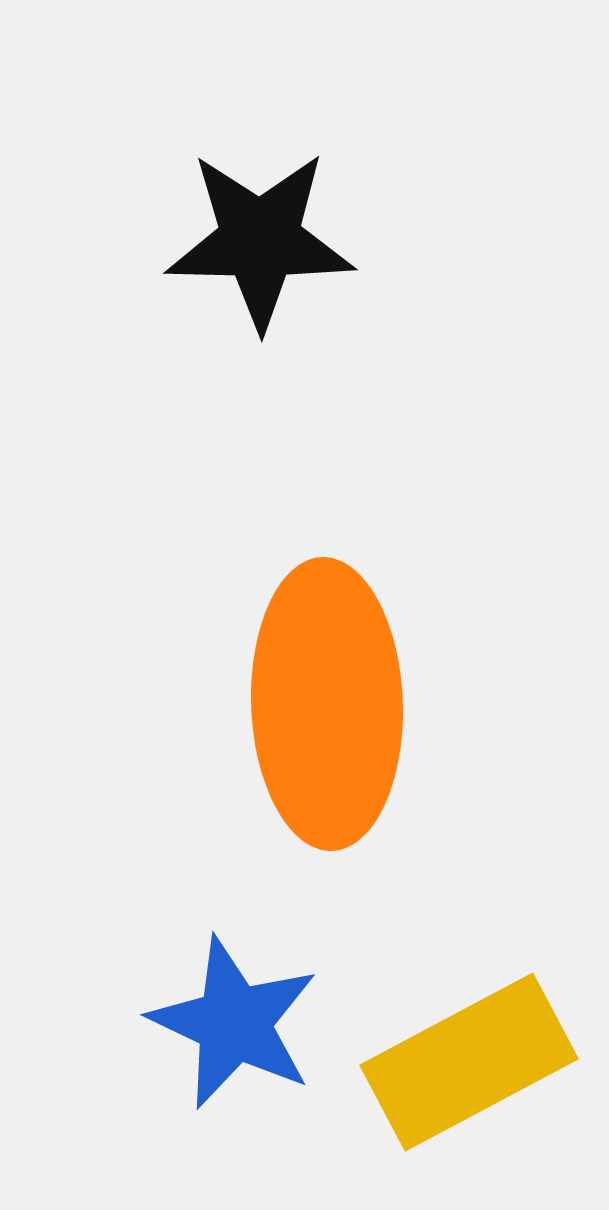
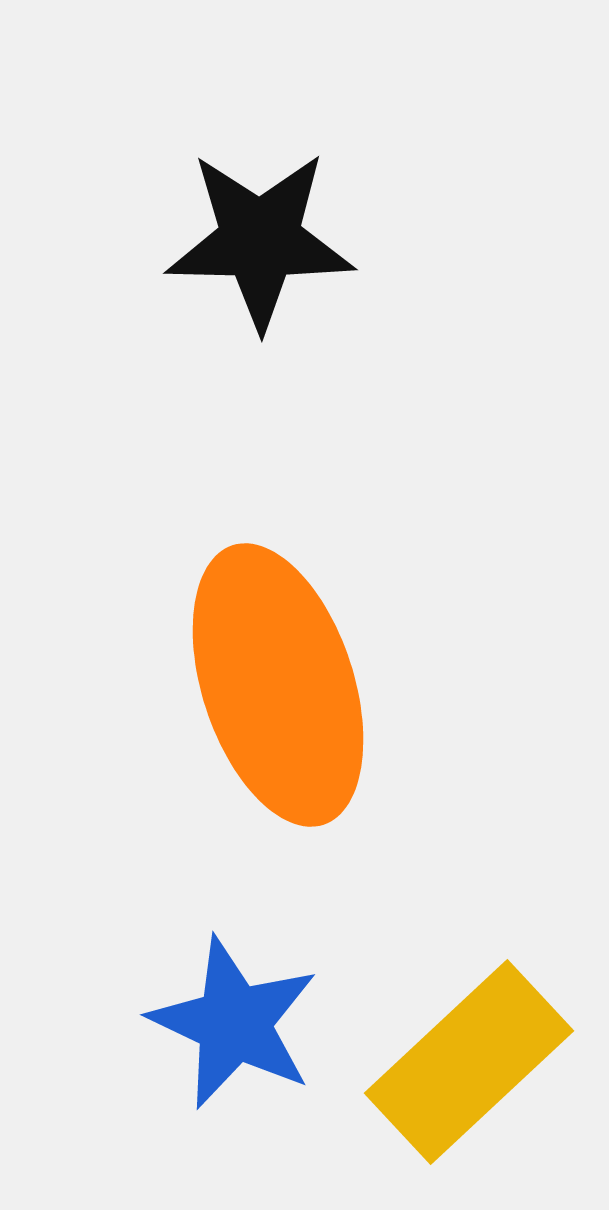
orange ellipse: moved 49 px left, 19 px up; rotated 16 degrees counterclockwise
yellow rectangle: rotated 15 degrees counterclockwise
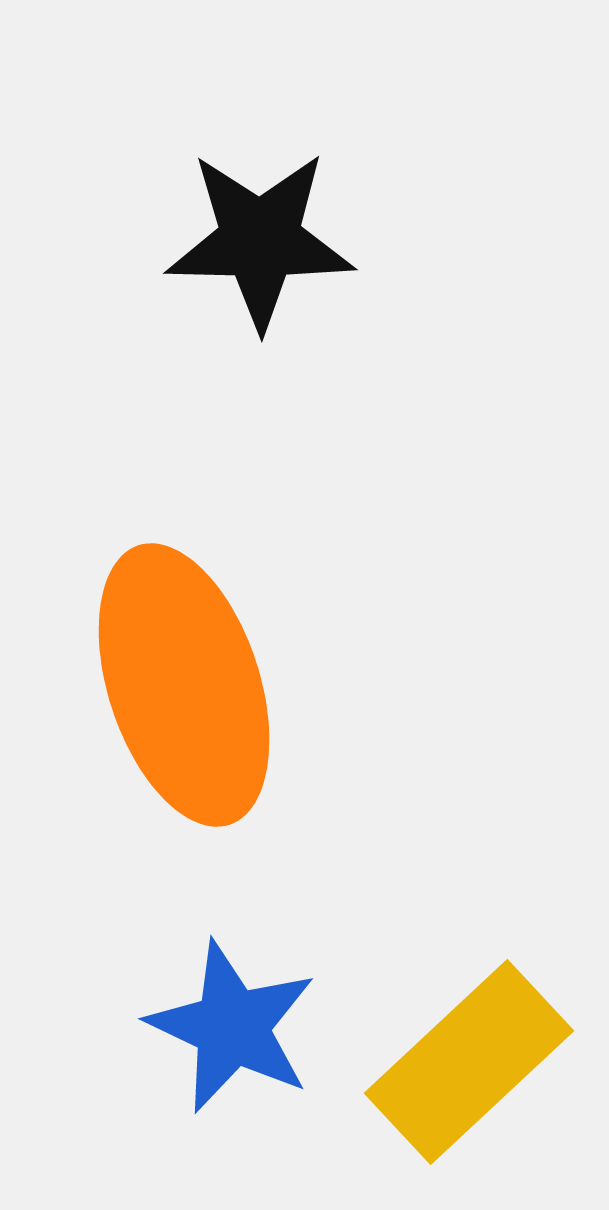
orange ellipse: moved 94 px left
blue star: moved 2 px left, 4 px down
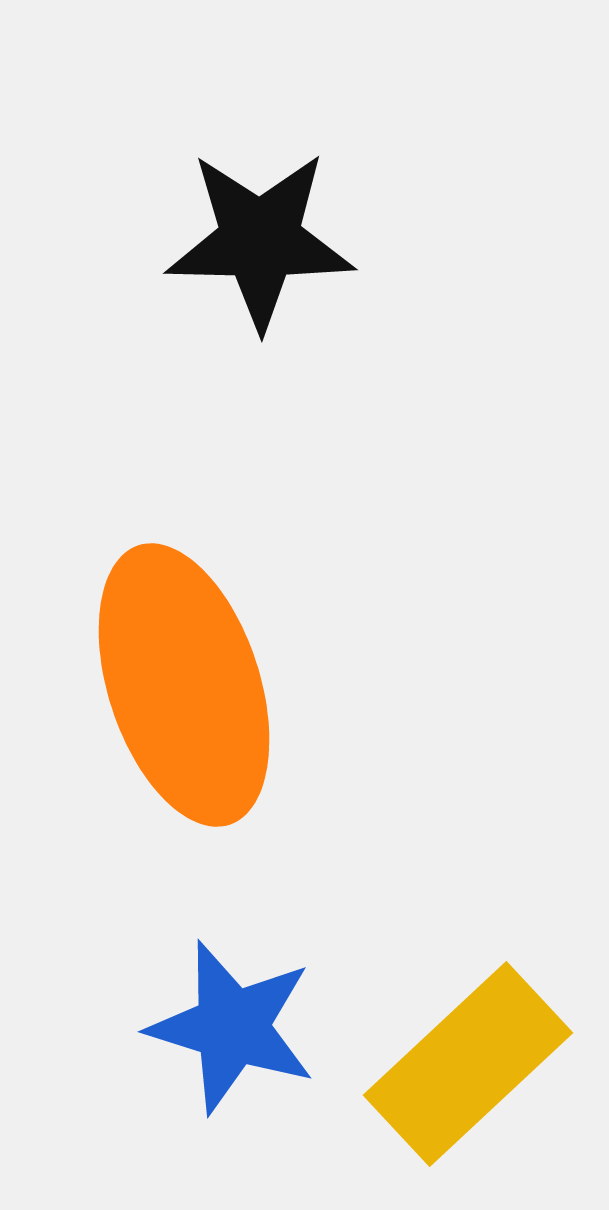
blue star: rotated 8 degrees counterclockwise
yellow rectangle: moved 1 px left, 2 px down
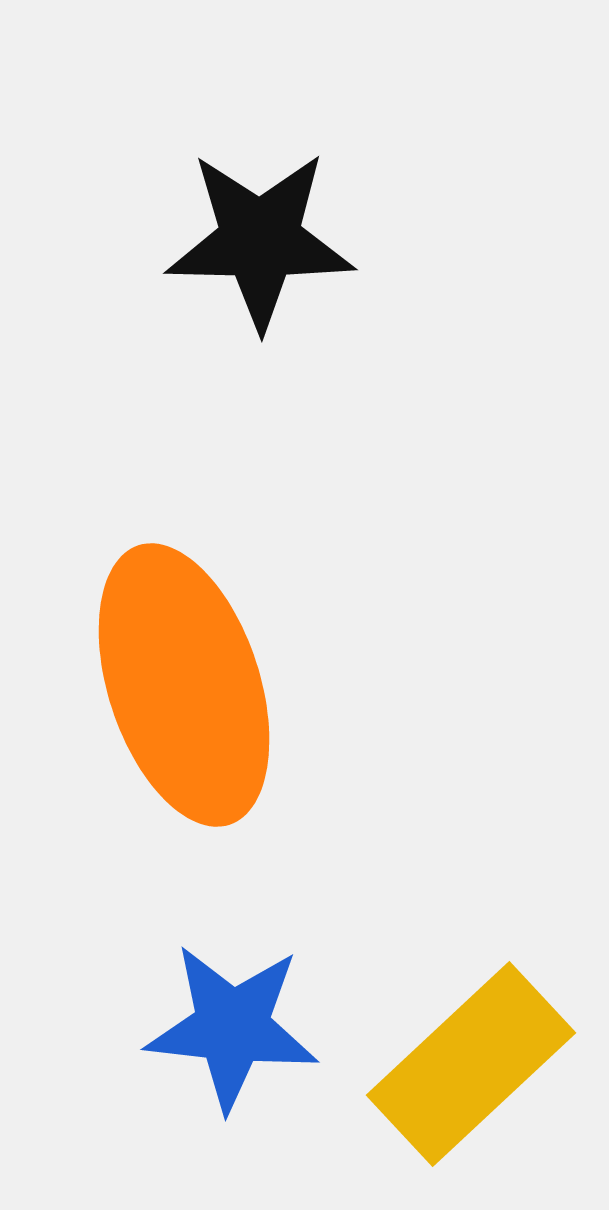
blue star: rotated 11 degrees counterclockwise
yellow rectangle: moved 3 px right
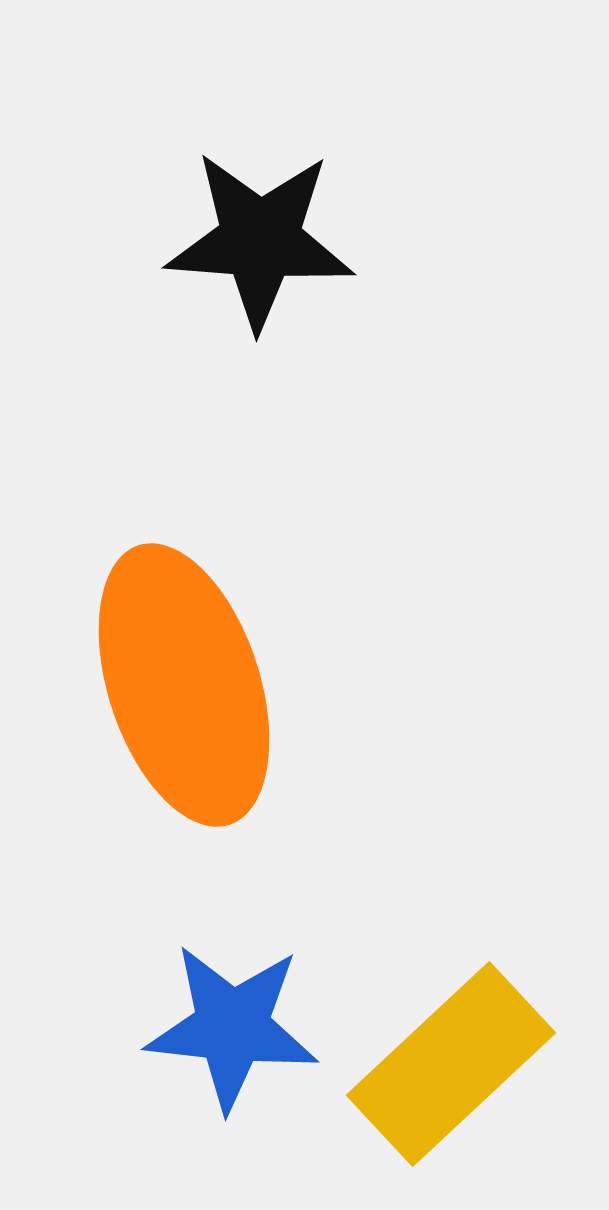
black star: rotated 3 degrees clockwise
yellow rectangle: moved 20 px left
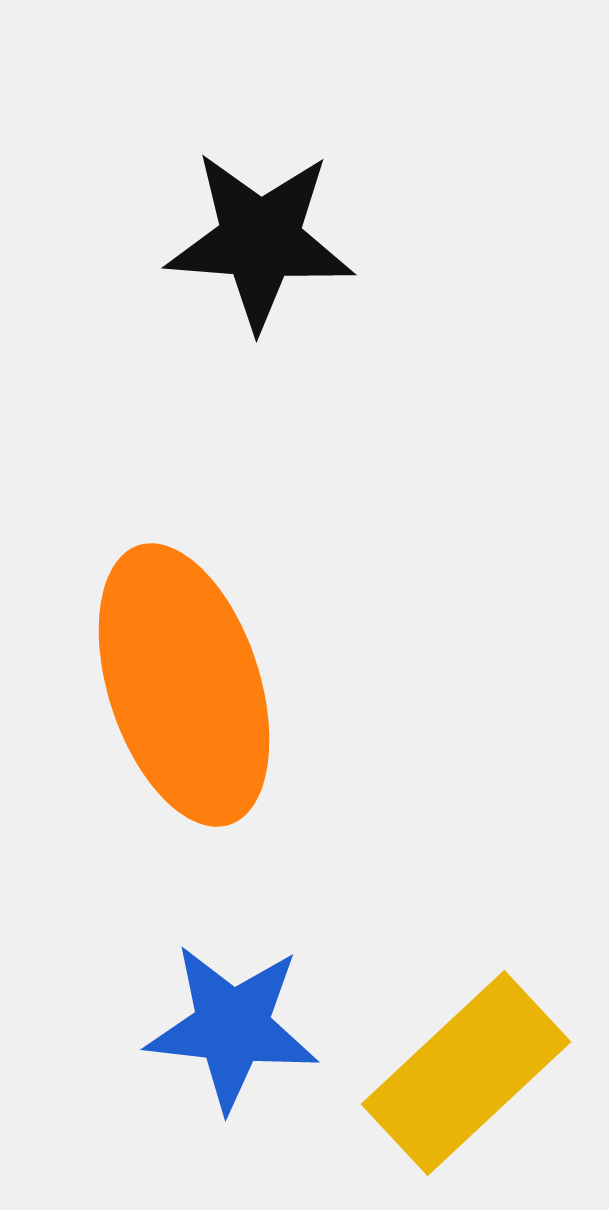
yellow rectangle: moved 15 px right, 9 px down
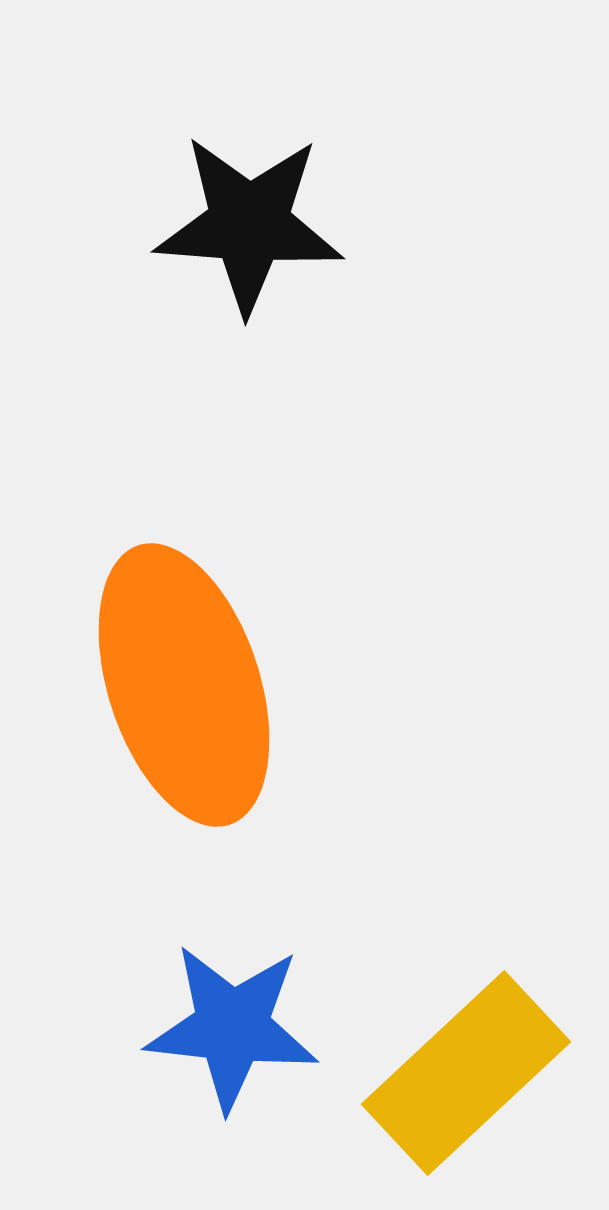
black star: moved 11 px left, 16 px up
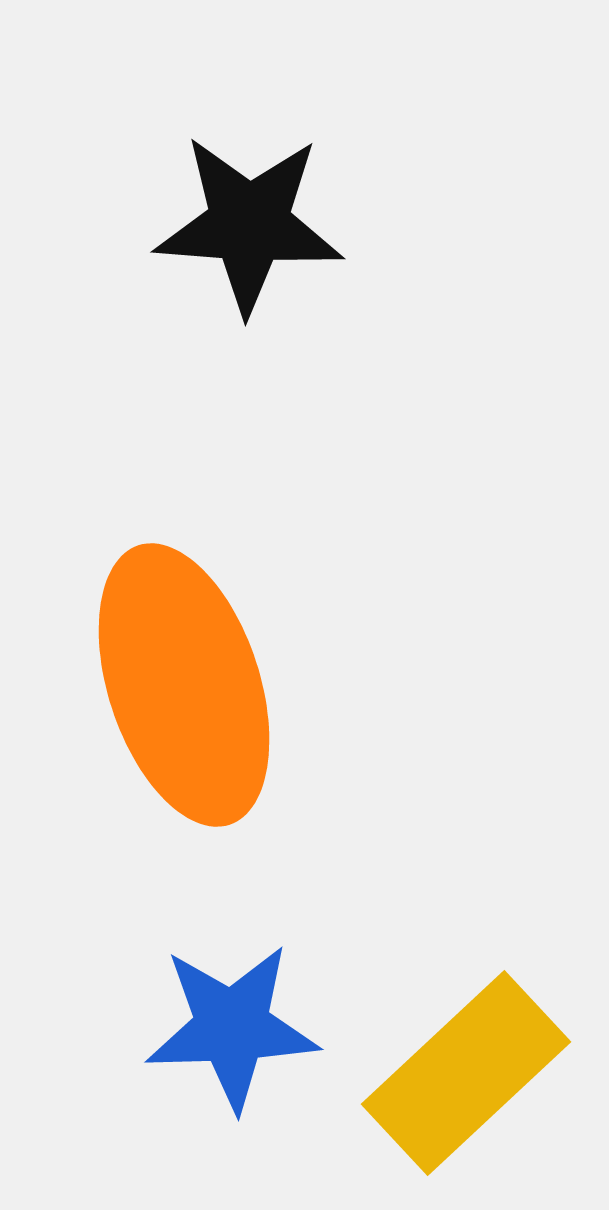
blue star: rotated 8 degrees counterclockwise
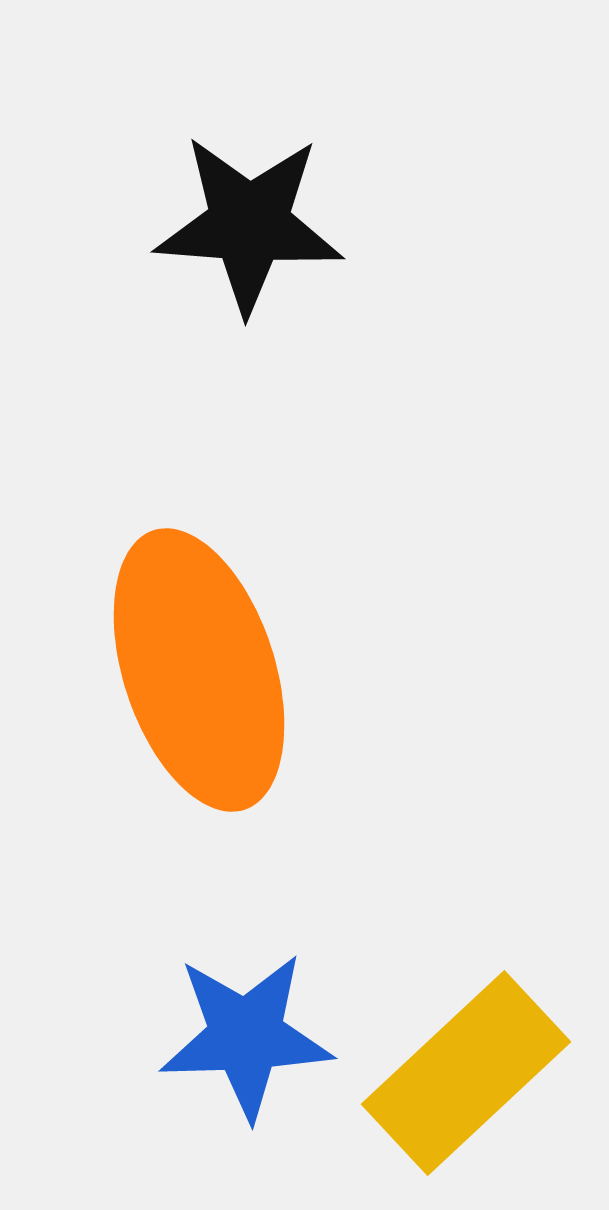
orange ellipse: moved 15 px right, 15 px up
blue star: moved 14 px right, 9 px down
